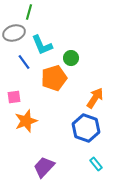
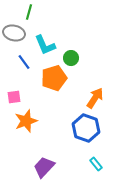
gray ellipse: rotated 30 degrees clockwise
cyan L-shape: moved 3 px right
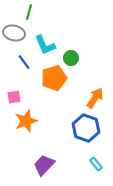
purple trapezoid: moved 2 px up
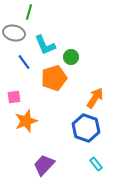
green circle: moved 1 px up
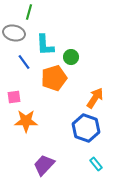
cyan L-shape: rotated 20 degrees clockwise
orange star: rotated 20 degrees clockwise
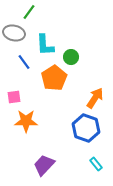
green line: rotated 21 degrees clockwise
orange pentagon: rotated 15 degrees counterclockwise
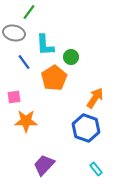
cyan rectangle: moved 5 px down
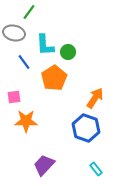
green circle: moved 3 px left, 5 px up
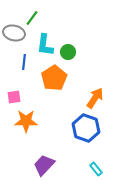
green line: moved 3 px right, 6 px down
cyan L-shape: rotated 10 degrees clockwise
blue line: rotated 42 degrees clockwise
